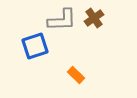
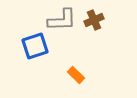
brown cross: moved 2 px down; rotated 12 degrees clockwise
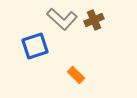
gray L-shape: moved 1 px up; rotated 44 degrees clockwise
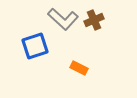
gray L-shape: moved 1 px right
orange rectangle: moved 3 px right, 7 px up; rotated 18 degrees counterclockwise
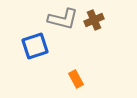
gray L-shape: rotated 28 degrees counterclockwise
orange rectangle: moved 3 px left, 11 px down; rotated 36 degrees clockwise
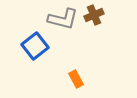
brown cross: moved 5 px up
blue square: rotated 20 degrees counterclockwise
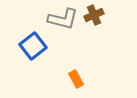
blue square: moved 2 px left
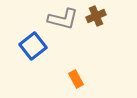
brown cross: moved 2 px right, 1 px down
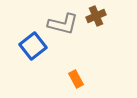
gray L-shape: moved 5 px down
